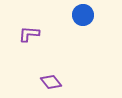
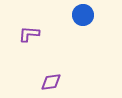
purple diamond: rotated 60 degrees counterclockwise
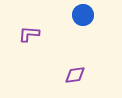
purple diamond: moved 24 px right, 7 px up
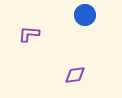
blue circle: moved 2 px right
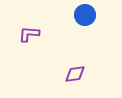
purple diamond: moved 1 px up
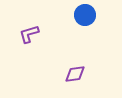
purple L-shape: rotated 20 degrees counterclockwise
